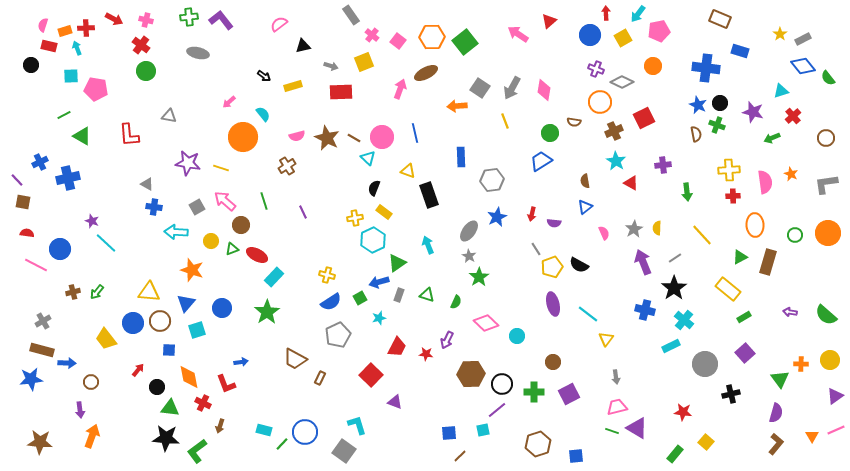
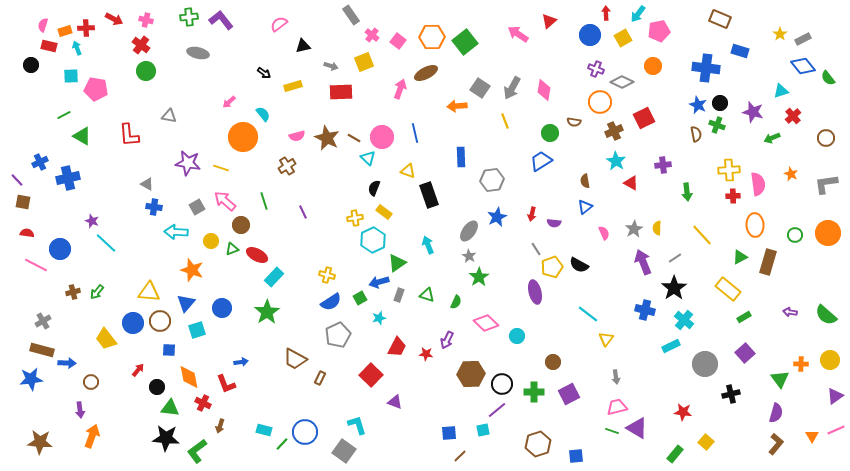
black arrow at (264, 76): moved 3 px up
pink semicircle at (765, 182): moved 7 px left, 2 px down
purple ellipse at (553, 304): moved 18 px left, 12 px up
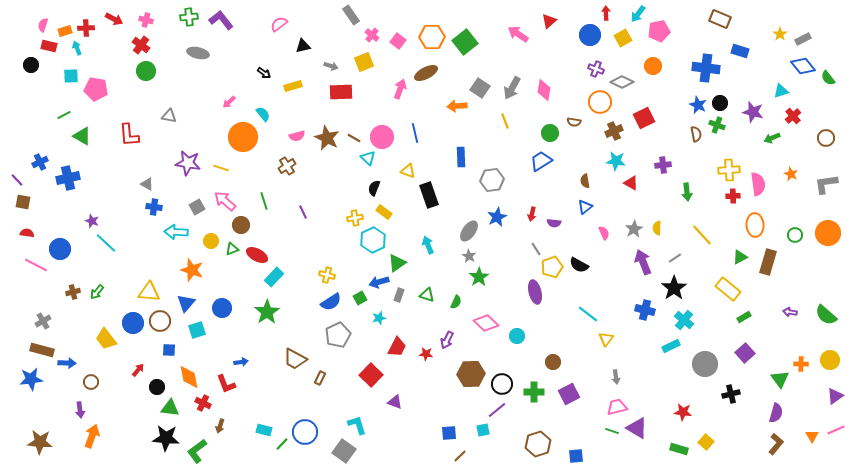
cyan star at (616, 161): rotated 24 degrees counterclockwise
green rectangle at (675, 454): moved 4 px right, 5 px up; rotated 66 degrees clockwise
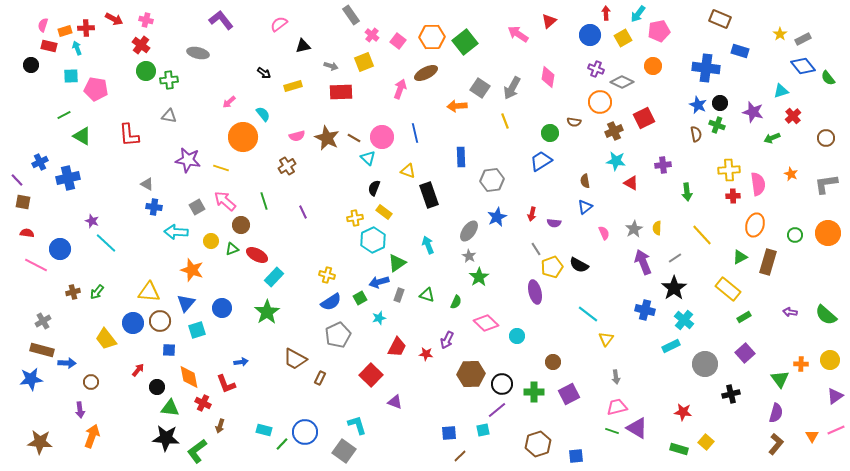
green cross at (189, 17): moved 20 px left, 63 px down
pink diamond at (544, 90): moved 4 px right, 13 px up
purple star at (188, 163): moved 3 px up
orange ellipse at (755, 225): rotated 20 degrees clockwise
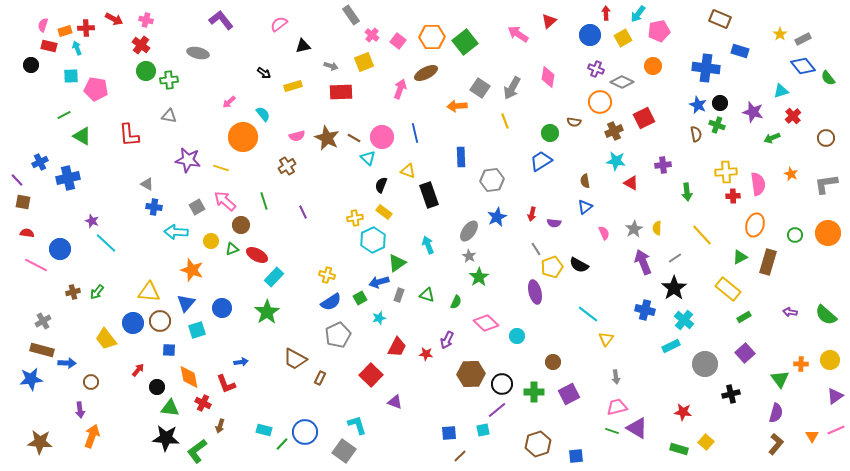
yellow cross at (729, 170): moved 3 px left, 2 px down
black semicircle at (374, 188): moved 7 px right, 3 px up
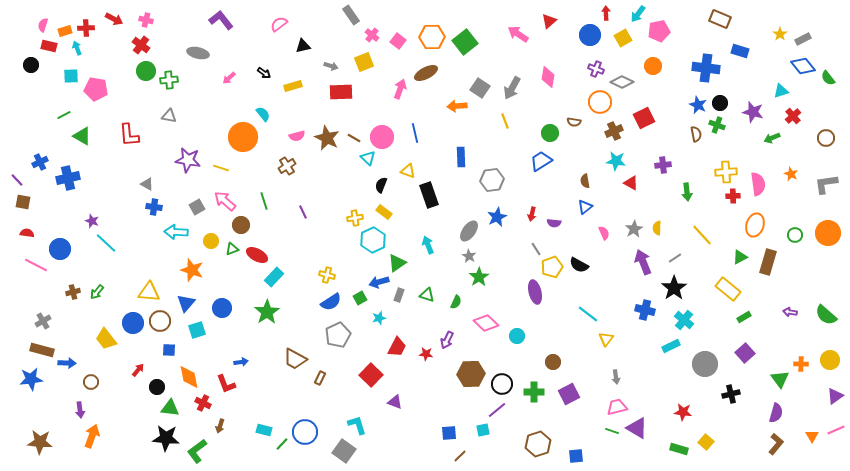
pink arrow at (229, 102): moved 24 px up
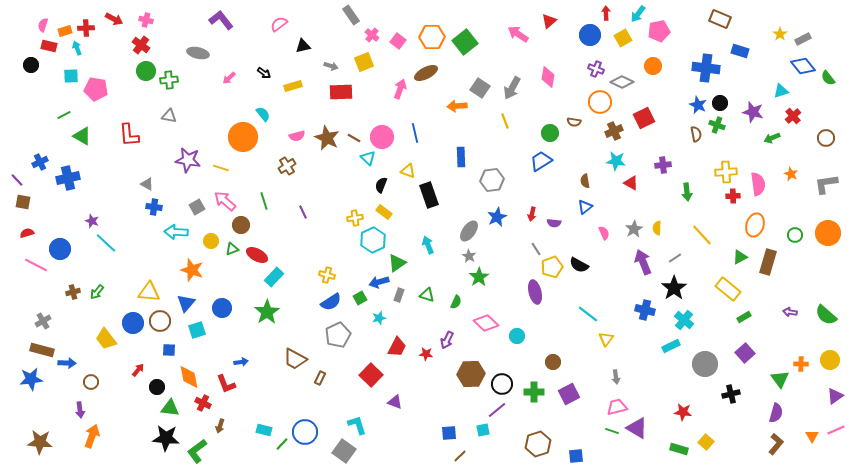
red semicircle at (27, 233): rotated 24 degrees counterclockwise
